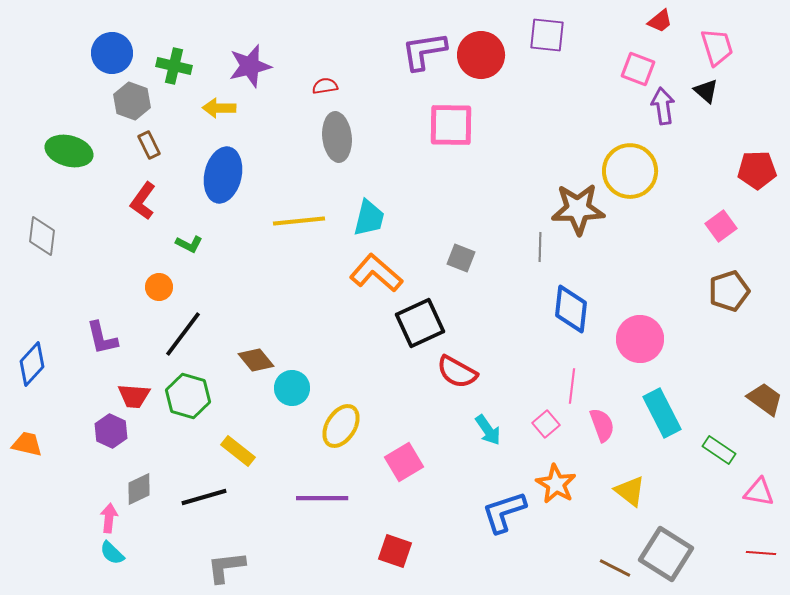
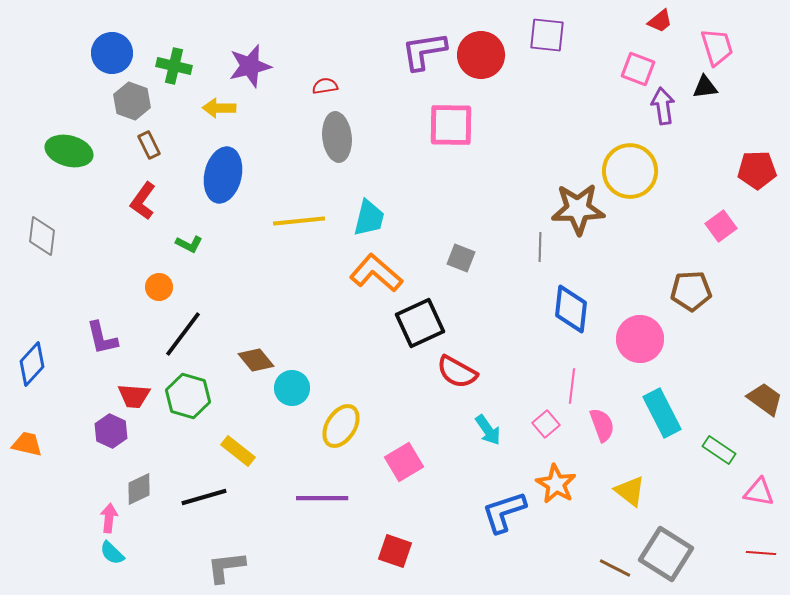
black triangle at (706, 91): moved 1 px left, 4 px up; rotated 48 degrees counterclockwise
brown pentagon at (729, 291): moved 38 px left; rotated 15 degrees clockwise
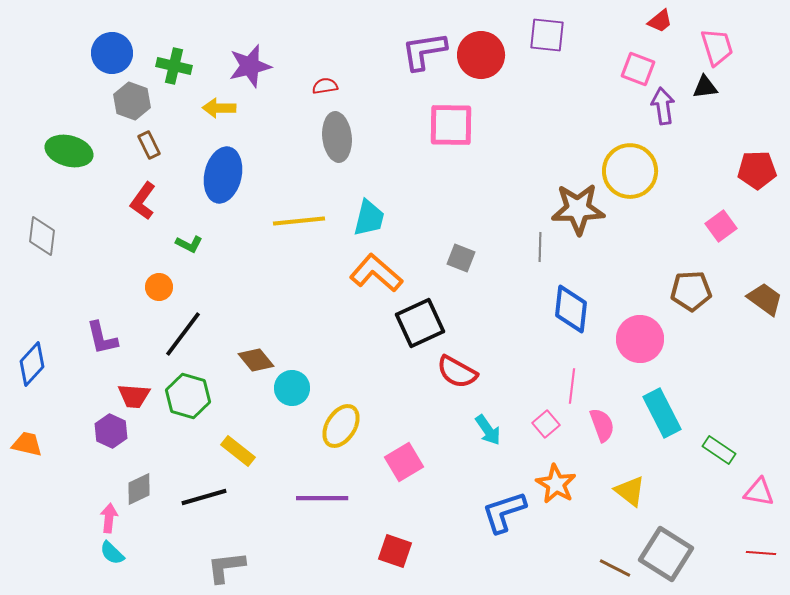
brown trapezoid at (765, 399): moved 100 px up
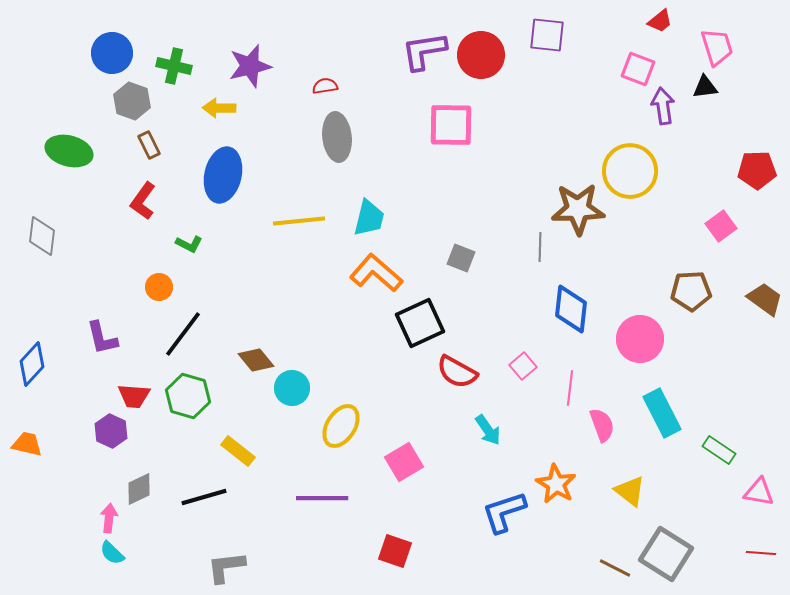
pink line at (572, 386): moved 2 px left, 2 px down
pink square at (546, 424): moved 23 px left, 58 px up
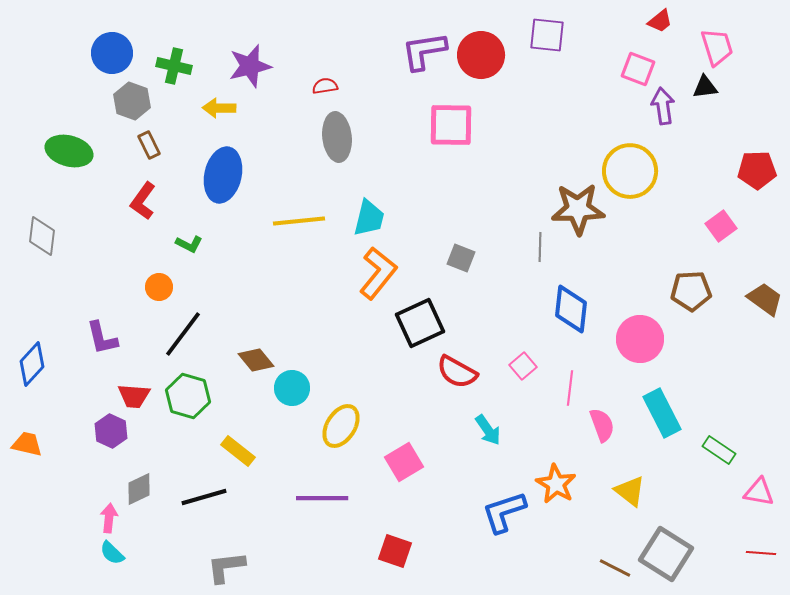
orange L-shape at (376, 273): moved 2 px right; rotated 88 degrees clockwise
